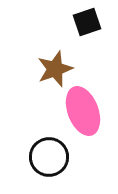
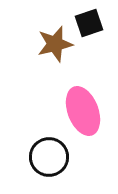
black square: moved 2 px right, 1 px down
brown star: moved 25 px up; rotated 6 degrees clockwise
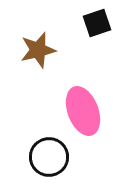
black square: moved 8 px right
brown star: moved 17 px left, 6 px down
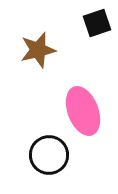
black circle: moved 2 px up
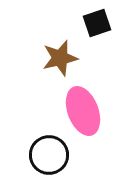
brown star: moved 22 px right, 8 px down
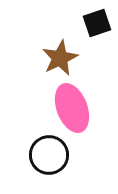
brown star: rotated 12 degrees counterclockwise
pink ellipse: moved 11 px left, 3 px up
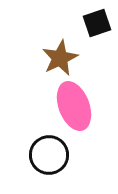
pink ellipse: moved 2 px right, 2 px up
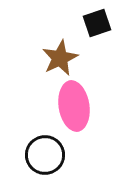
pink ellipse: rotated 12 degrees clockwise
black circle: moved 4 px left
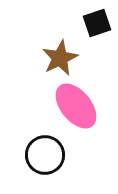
pink ellipse: moved 2 px right; rotated 30 degrees counterclockwise
